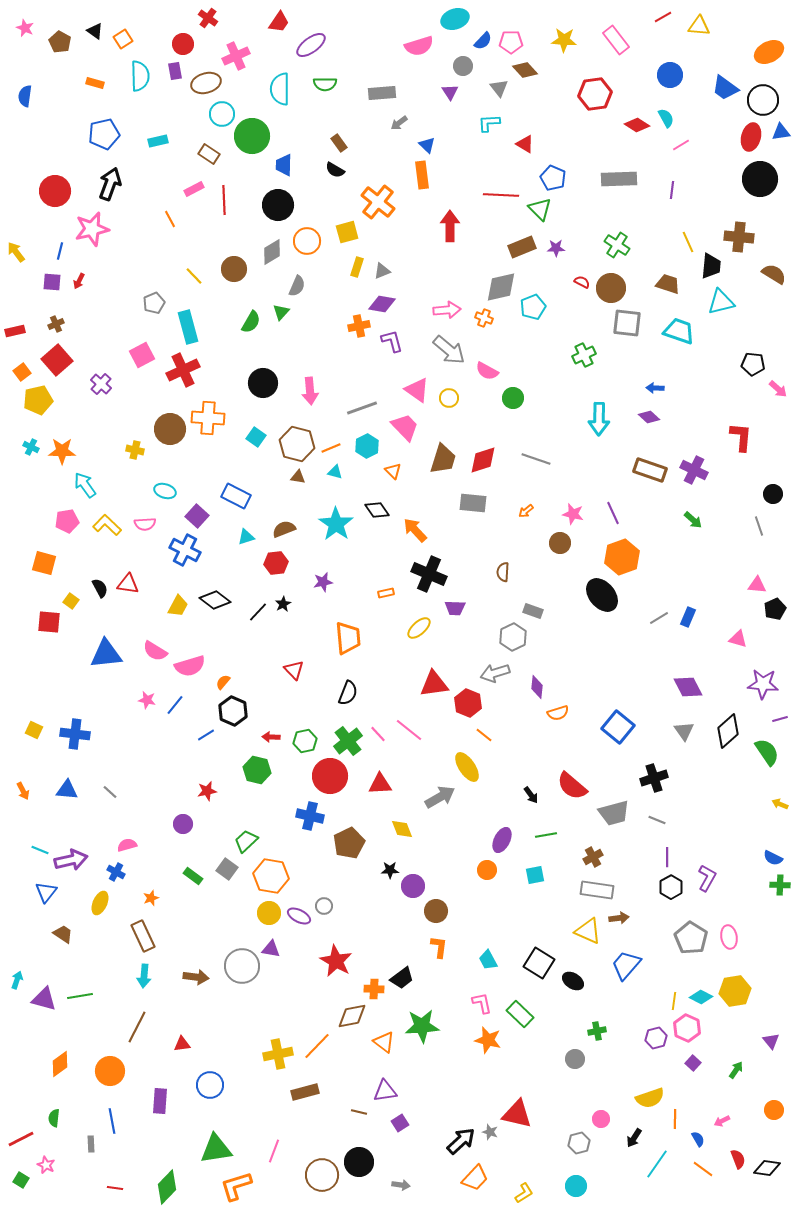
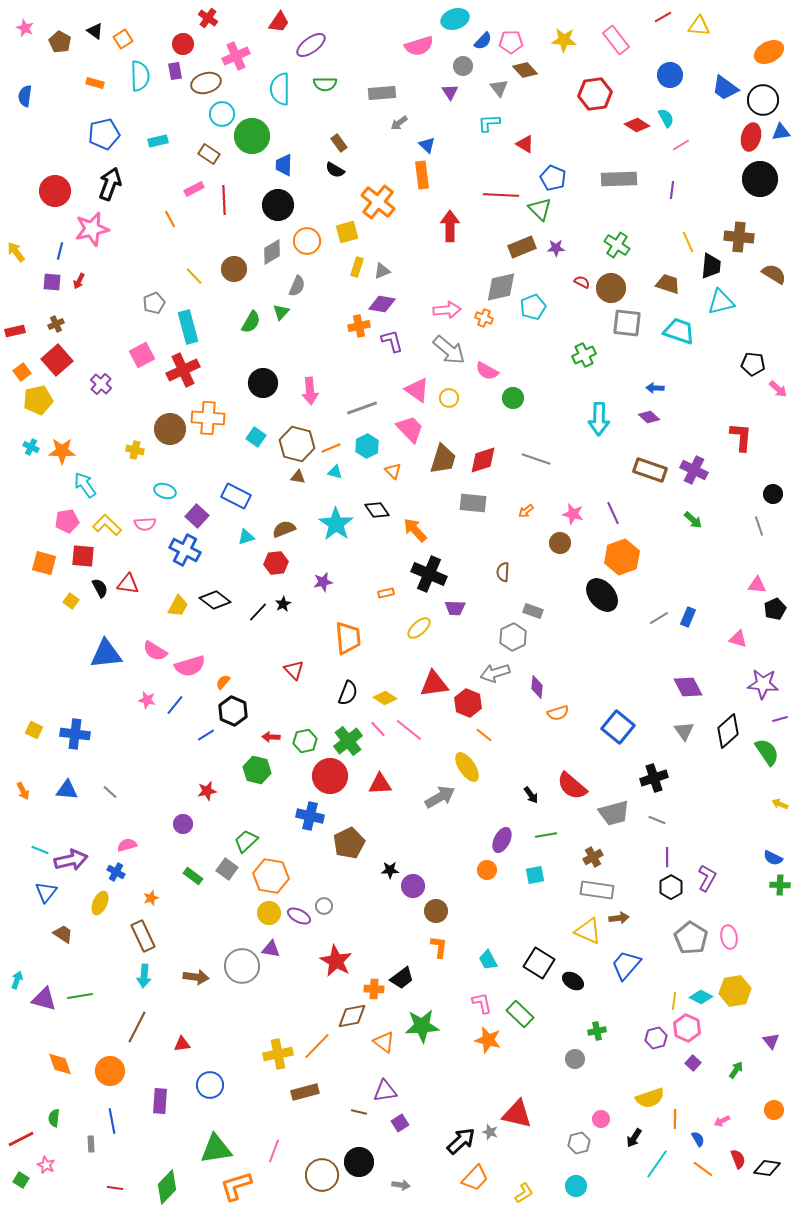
pink trapezoid at (405, 427): moved 5 px right, 2 px down
red square at (49, 622): moved 34 px right, 66 px up
pink line at (378, 734): moved 5 px up
yellow diamond at (402, 829): moved 17 px left, 131 px up; rotated 35 degrees counterclockwise
orange diamond at (60, 1064): rotated 72 degrees counterclockwise
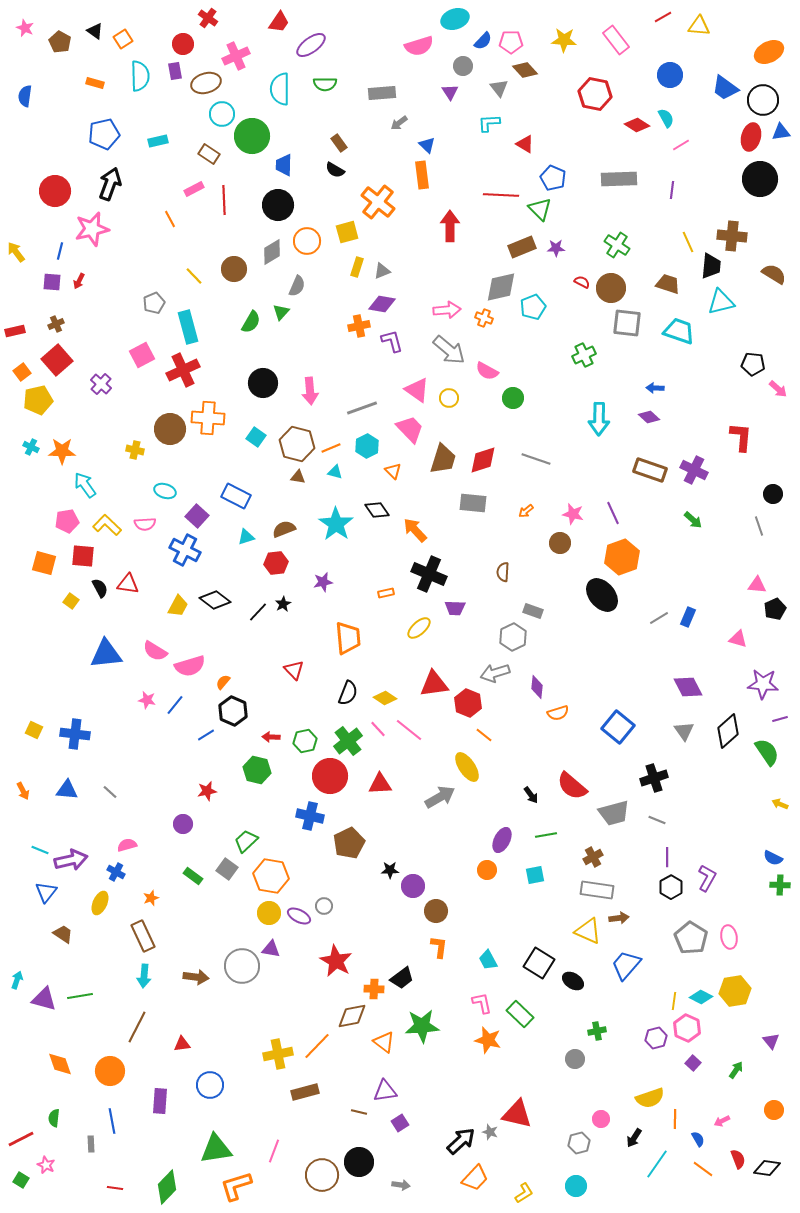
red hexagon at (595, 94): rotated 20 degrees clockwise
brown cross at (739, 237): moved 7 px left, 1 px up
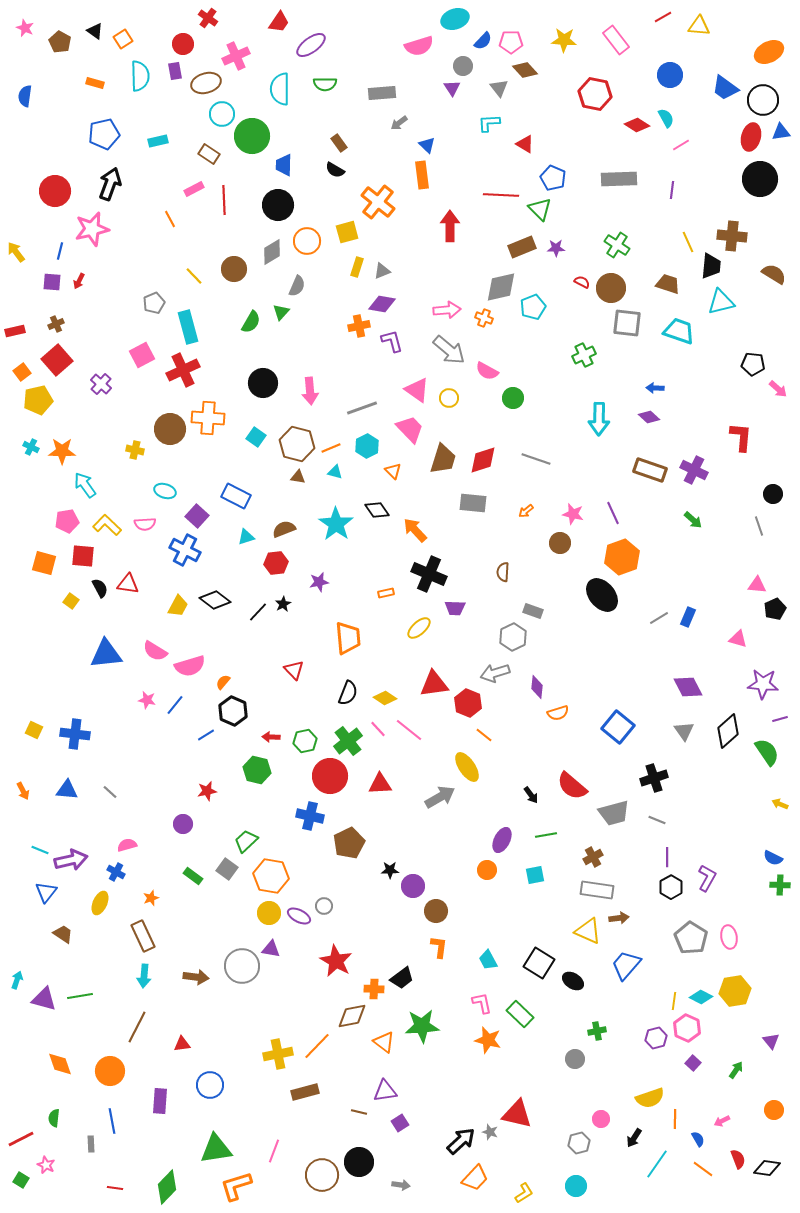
purple triangle at (450, 92): moved 2 px right, 4 px up
purple star at (323, 582): moved 4 px left
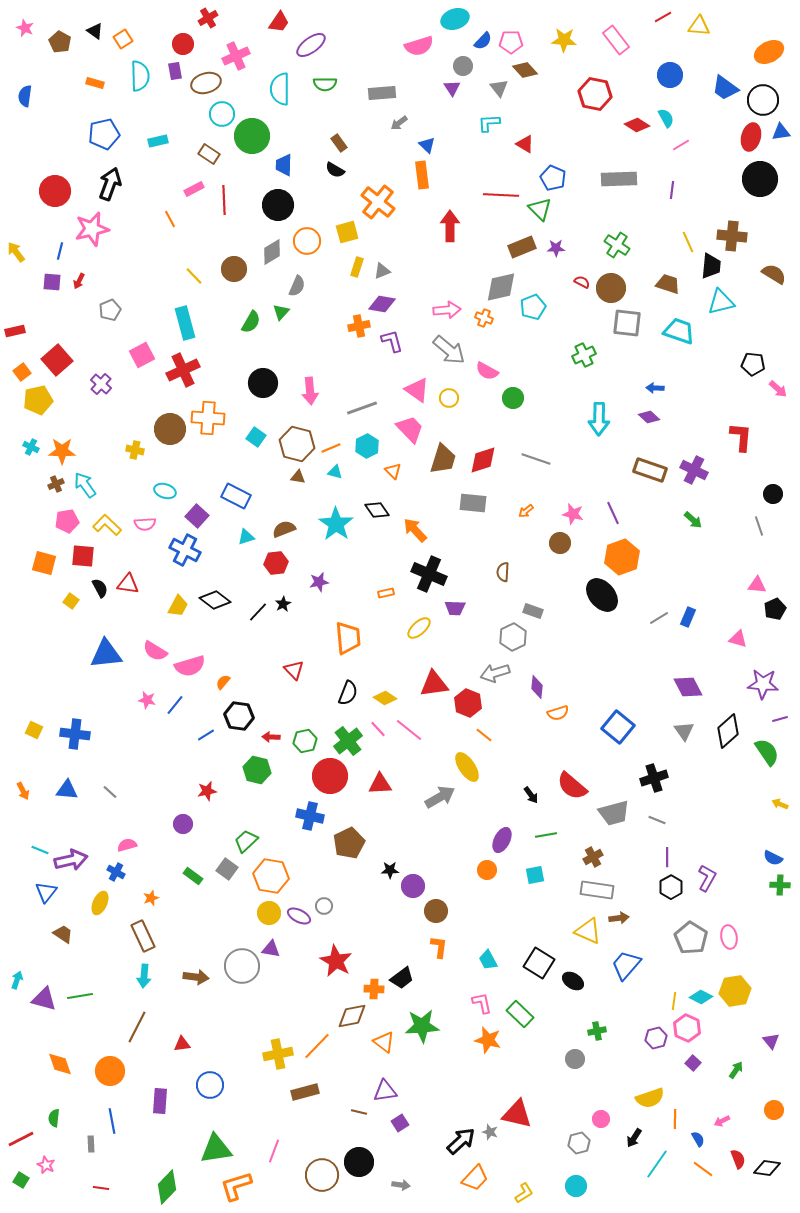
red cross at (208, 18): rotated 24 degrees clockwise
gray pentagon at (154, 303): moved 44 px left, 7 px down
brown cross at (56, 324): moved 160 px down
cyan rectangle at (188, 327): moved 3 px left, 4 px up
black hexagon at (233, 711): moved 6 px right, 5 px down; rotated 16 degrees counterclockwise
red line at (115, 1188): moved 14 px left
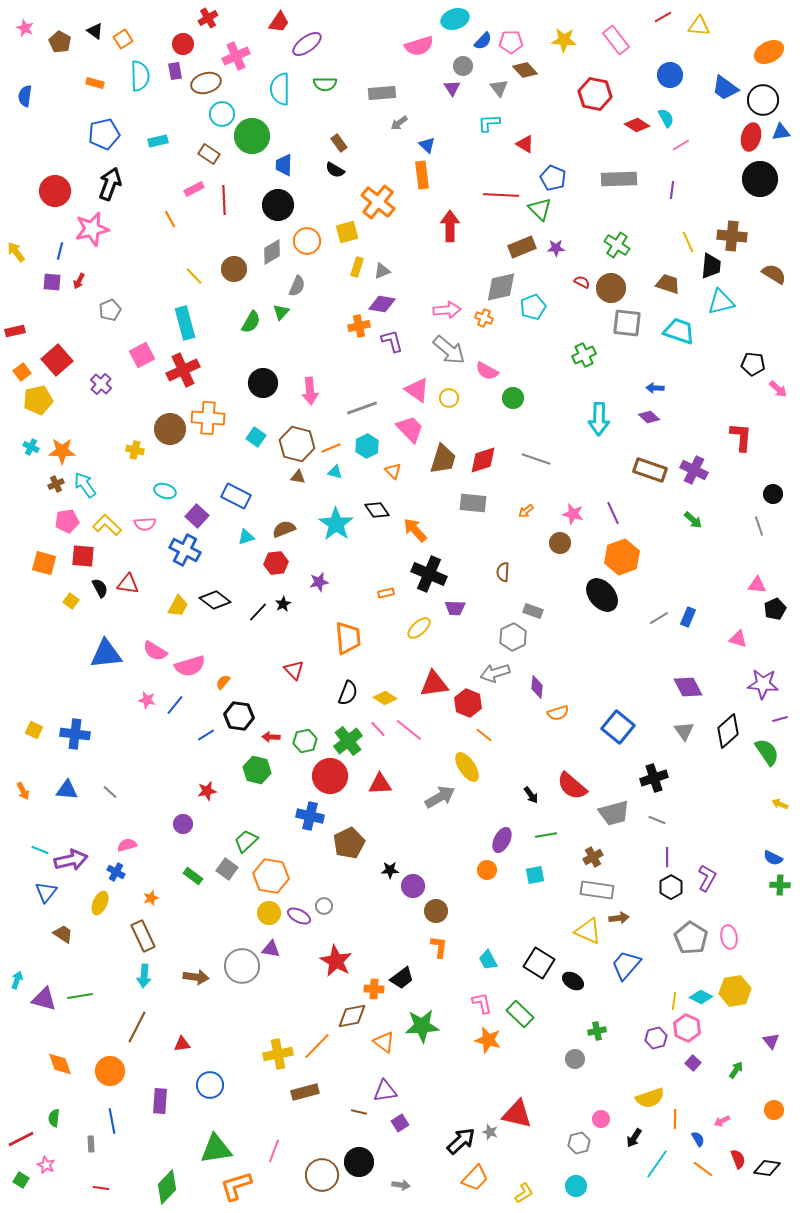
purple ellipse at (311, 45): moved 4 px left, 1 px up
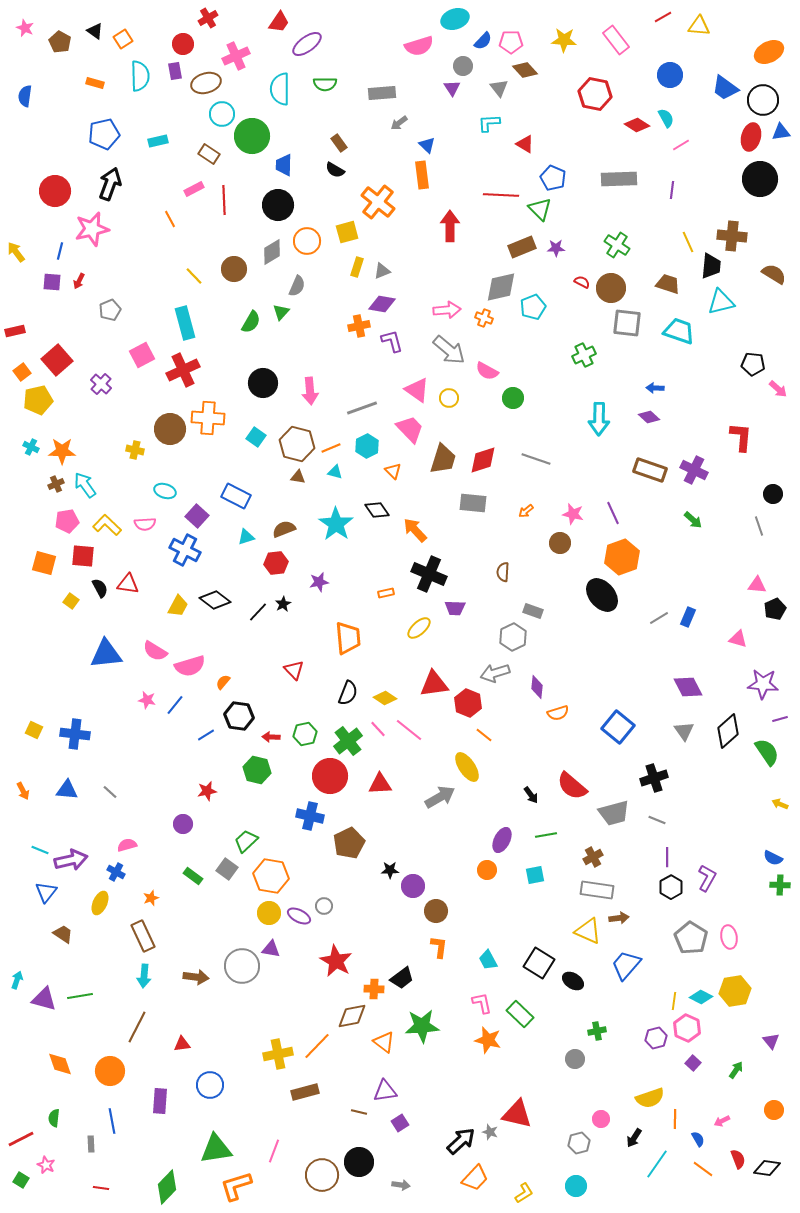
green hexagon at (305, 741): moved 7 px up
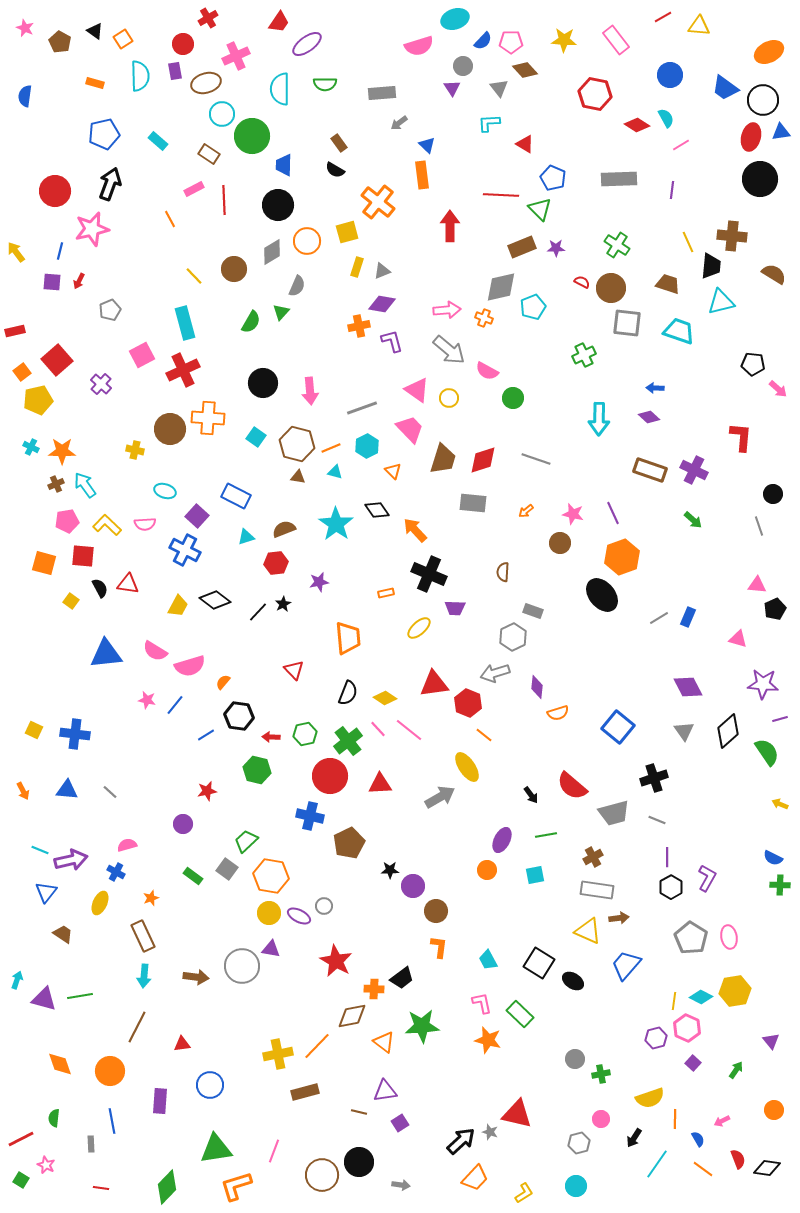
cyan rectangle at (158, 141): rotated 54 degrees clockwise
green cross at (597, 1031): moved 4 px right, 43 px down
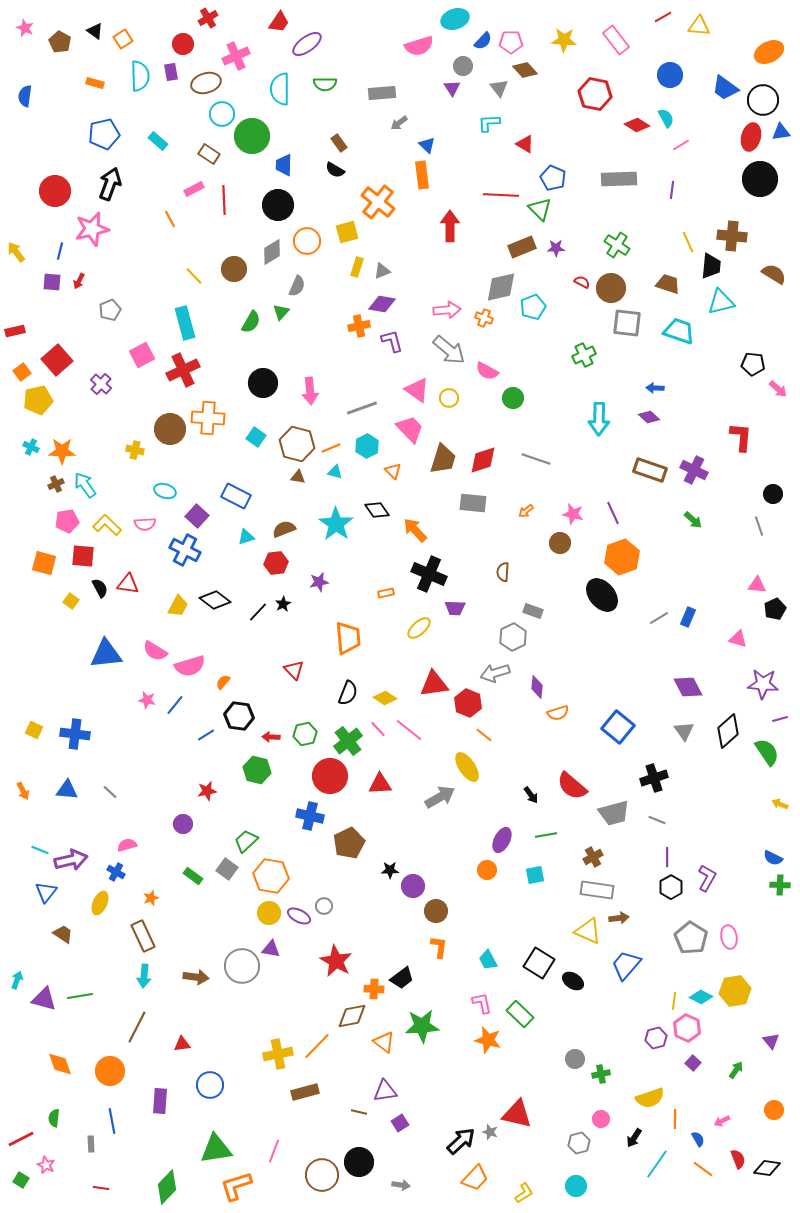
purple rectangle at (175, 71): moved 4 px left, 1 px down
